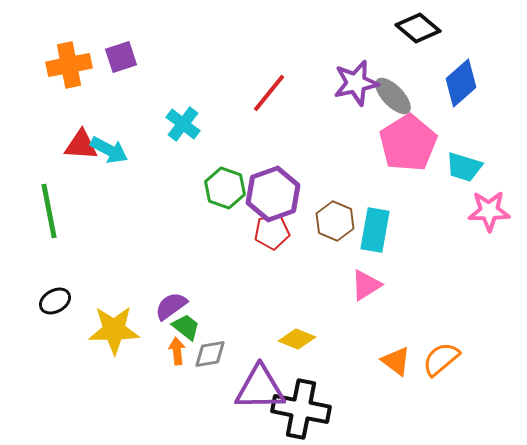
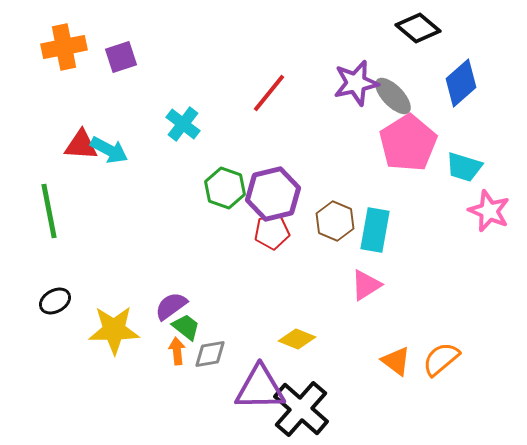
orange cross: moved 5 px left, 18 px up
purple hexagon: rotated 6 degrees clockwise
pink star: rotated 24 degrees clockwise
black cross: rotated 30 degrees clockwise
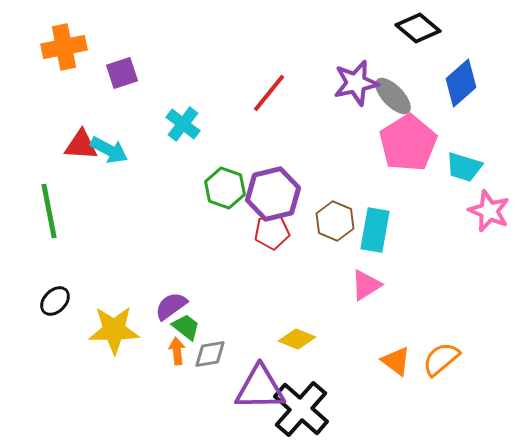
purple square: moved 1 px right, 16 px down
black ellipse: rotated 16 degrees counterclockwise
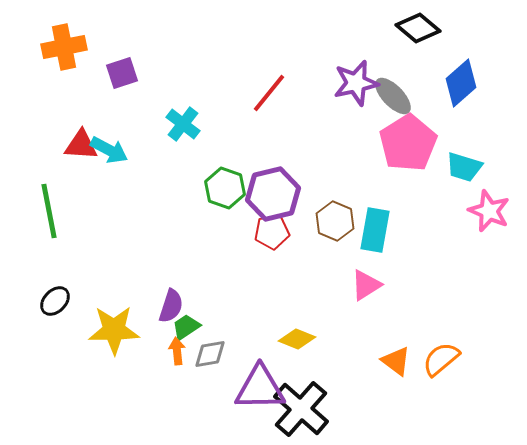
purple semicircle: rotated 144 degrees clockwise
green trapezoid: rotated 72 degrees counterclockwise
